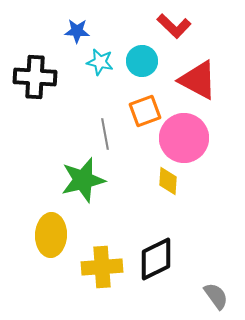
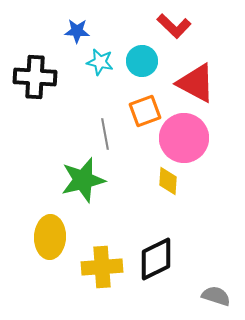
red triangle: moved 2 px left, 3 px down
yellow ellipse: moved 1 px left, 2 px down
gray semicircle: rotated 36 degrees counterclockwise
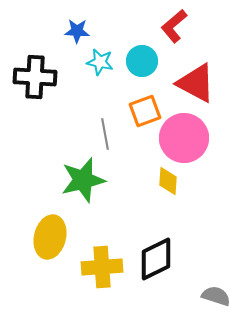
red L-shape: rotated 96 degrees clockwise
yellow ellipse: rotated 12 degrees clockwise
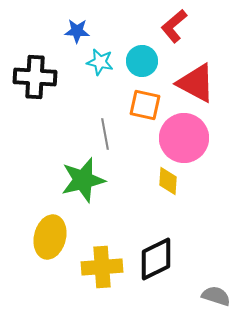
orange square: moved 6 px up; rotated 32 degrees clockwise
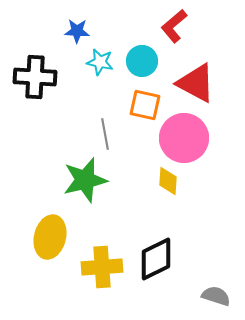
green star: moved 2 px right
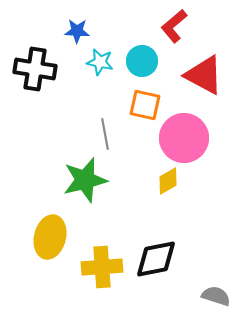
black cross: moved 8 px up; rotated 6 degrees clockwise
red triangle: moved 8 px right, 8 px up
yellow diamond: rotated 56 degrees clockwise
black diamond: rotated 15 degrees clockwise
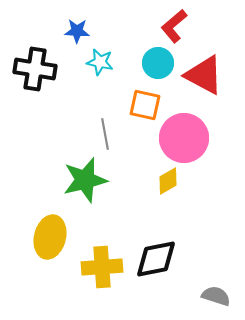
cyan circle: moved 16 px right, 2 px down
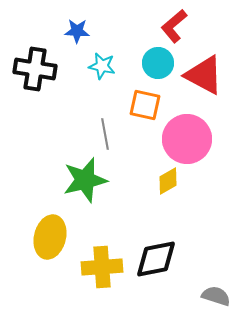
cyan star: moved 2 px right, 4 px down
pink circle: moved 3 px right, 1 px down
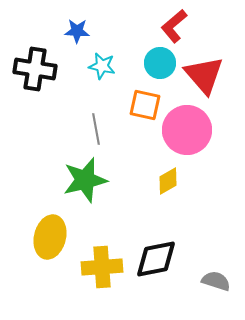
cyan circle: moved 2 px right
red triangle: rotated 21 degrees clockwise
gray line: moved 9 px left, 5 px up
pink circle: moved 9 px up
gray semicircle: moved 15 px up
